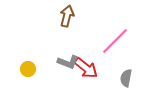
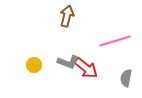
pink line: rotated 28 degrees clockwise
yellow circle: moved 6 px right, 4 px up
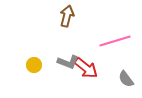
gray semicircle: moved 1 px down; rotated 48 degrees counterclockwise
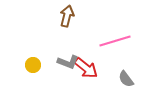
yellow circle: moved 1 px left
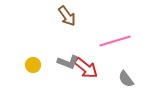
brown arrow: rotated 130 degrees clockwise
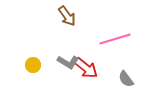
pink line: moved 2 px up
gray L-shape: rotated 10 degrees clockwise
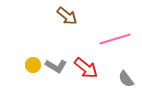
brown arrow: rotated 15 degrees counterclockwise
gray L-shape: moved 12 px left, 4 px down
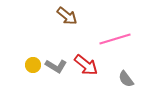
red arrow: moved 3 px up
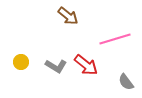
brown arrow: moved 1 px right
yellow circle: moved 12 px left, 3 px up
gray semicircle: moved 3 px down
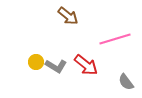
yellow circle: moved 15 px right
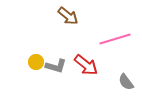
gray L-shape: rotated 15 degrees counterclockwise
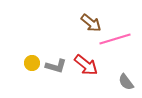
brown arrow: moved 23 px right, 7 px down
yellow circle: moved 4 px left, 1 px down
